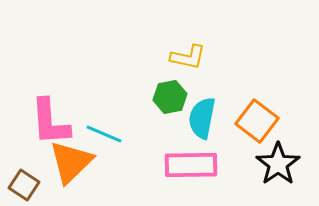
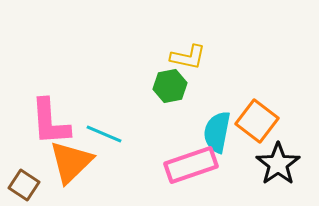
green hexagon: moved 11 px up
cyan semicircle: moved 15 px right, 14 px down
pink rectangle: rotated 18 degrees counterclockwise
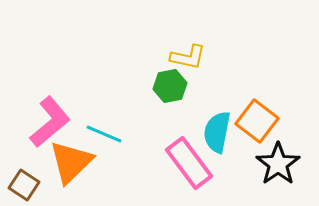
pink L-shape: rotated 126 degrees counterclockwise
pink rectangle: moved 2 px left, 2 px up; rotated 72 degrees clockwise
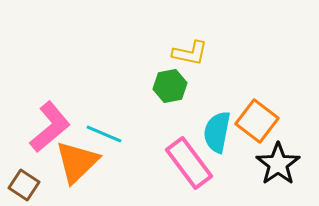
yellow L-shape: moved 2 px right, 4 px up
pink L-shape: moved 5 px down
orange triangle: moved 6 px right
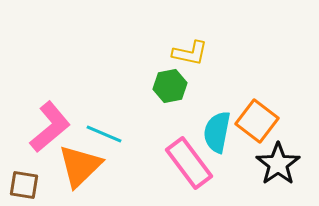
orange triangle: moved 3 px right, 4 px down
brown square: rotated 24 degrees counterclockwise
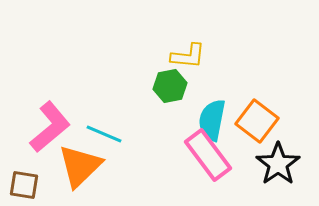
yellow L-shape: moved 2 px left, 3 px down; rotated 6 degrees counterclockwise
cyan semicircle: moved 5 px left, 12 px up
pink rectangle: moved 19 px right, 8 px up
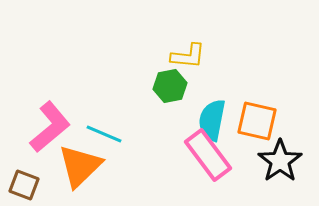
orange square: rotated 24 degrees counterclockwise
black star: moved 2 px right, 3 px up
brown square: rotated 12 degrees clockwise
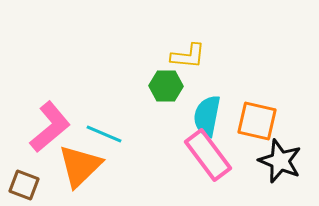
green hexagon: moved 4 px left; rotated 12 degrees clockwise
cyan semicircle: moved 5 px left, 4 px up
black star: rotated 15 degrees counterclockwise
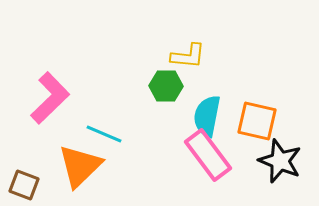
pink L-shape: moved 29 px up; rotated 4 degrees counterclockwise
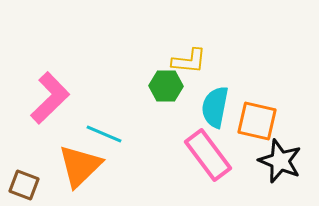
yellow L-shape: moved 1 px right, 5 px down
cyan semicircle: moved 8 px right, 9 px up
